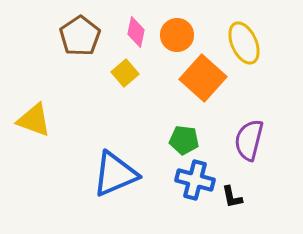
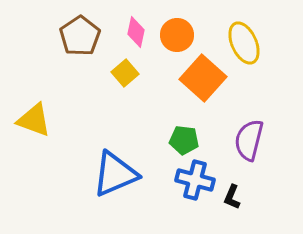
black L-shape: rotated 35 degrees clockwise
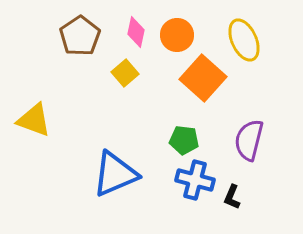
yellow ellipse: moved 3 px up
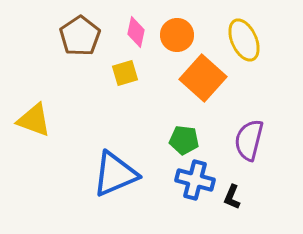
yellow square: rotated 24 degrees clockwise
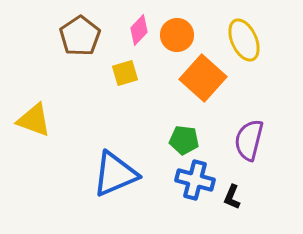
pink diamond: moved 3 px right, 2 px up; rotated 32 degrees clockwise
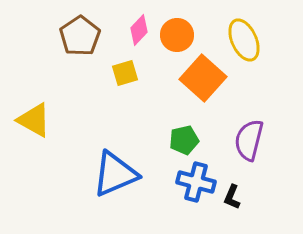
yellow triangle: rotated 9 degrees clockwise
green pentagon: rotated 20 degrees counterclockwise
blue cross: moved 1 px right, 2 px down
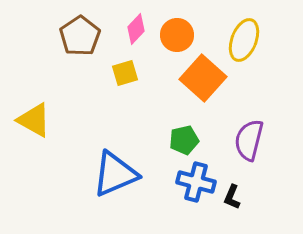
pink diamond: moved 3 px left, 1 px up
yellow ellipse: rotated 45 degrees clockwise
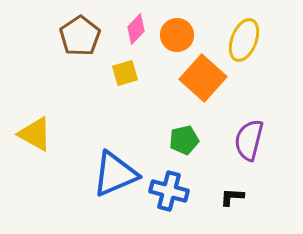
yellow triangle: moved 1 px right, 14 px down
blue cross: moved 27 px left, 9 px down
black L-shape: rotated 70 degrees clockwise
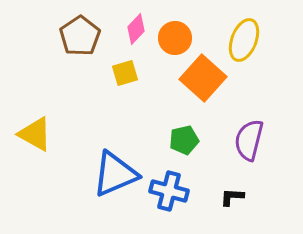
orange circle: moved 2 px left, 3 px down
